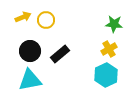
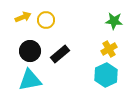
green star: moved 3 px up
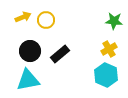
cyan hexagon: rotated 10 degrees counterclockwise
cyan triangle: moved 2 px left
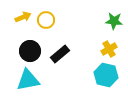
cyan hexagon: rotated 10 degrees counterclockwise
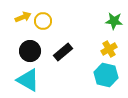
yellow circle: moved 3 px left, 1 px down
black rectangle: moved 3 px right, 2 px up
cyan triangle: rotated 40 degrees clockwise
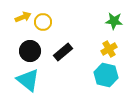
yellow circle: moved 1 px down
cyan triangle: rotated 10 degrees clockwise
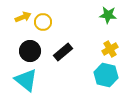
green star: moved 6 px left, 6 px up
yellow cross: moved 1 px right
cyan triangle: moved 2 px left
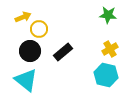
yellow circle: moved 4 px left, 7 px down
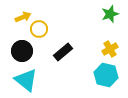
green star: moved 2 px right, 1 px up; rotated 24 degrees counterclockwise
black circle: moved 8 px left
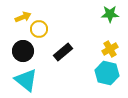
green star: rotated 18 degrees clockwise
black circle: moved 1 px right
cyan hexagon: moved 1 px right, 2 px up
